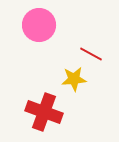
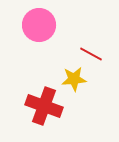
red cross: moved 6 px up
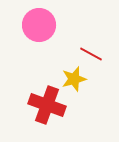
yellow star: rotated 10 degrees counterclockwise
red cross: moved 3 px right, 1 px up
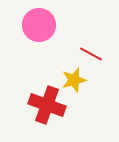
yellow star: moved 1 px down
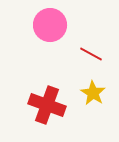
pink circle: moved 11 px right
yellow star: moved 19 px right, 13 px down; rotated 25 degrees counterclockwise
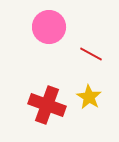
pink circle: moved 1 px left, 2 px down
yellow star: moved 4 px left, 4 px down
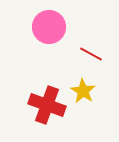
yellow star: moved 6 px left, 6 px up
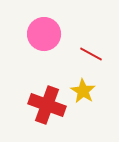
pink circle: moved 5 px left, 7 px down
